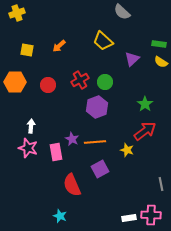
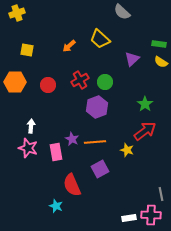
yellow trapezoid: moved 3 px left, 2 px up
orange arrow: moved 10 px right
gray line: moved 10 px down
cyan star: moved 4 px left, 10 px up
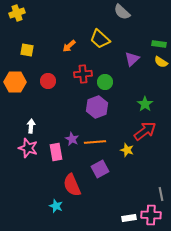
red cross: moved 3 px right, 6 px up; rotated 24 degrees clockwise
red circle: moved 4 px up
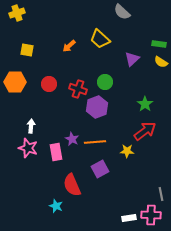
red cross: moved 5 px left, 15 px down; rotated 24 degrees clockwise
red circle: moved 1 px right, 3 px down
yellow star: moved 1 px down; rotated 16 degrees counterclockwise
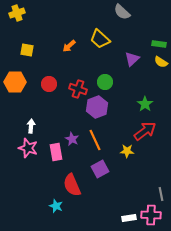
orange line: moved 2 px up; rotated 70 degrees clockwise
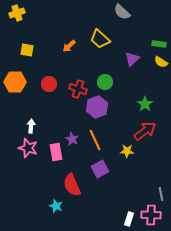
white rectangle: moved 1 px down; rotated 64 degrees counterclockwise
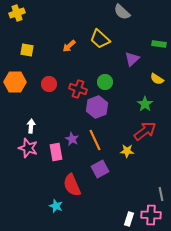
yellow semicircle: moved 4 px left, 17 px down
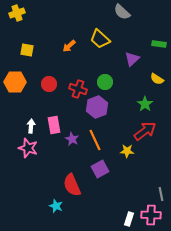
pink rectangle: moved 2 px left, 27 px up
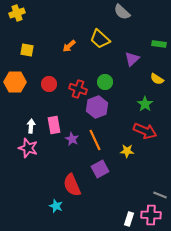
red arrow: rotated 60 degrees clockwise
gray line: moved 1 px left, 1 px down; rotated 56 degrees counterclockwise
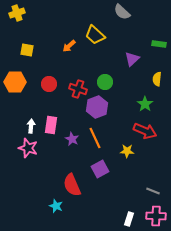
yellow trapezoid: moved 5 px left, 4 px up
yellow semicircle: rotated 64 degrees clockwise
pink rectangle: moved 3 px left; rotated 18 degrees clockwise
orange line: moved 2 px up
gray line: moved 7 px left, 4 px up
pink cross: moved 5 px right, 1 px down
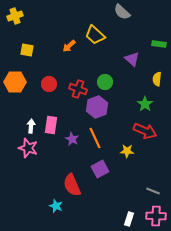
yellow cross: moved 2 px left, 3 px down
purple triangle: rotated 35 degrees counterclockwise
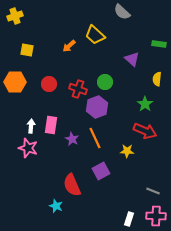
purple square: moved 1 px right, 2 px down
